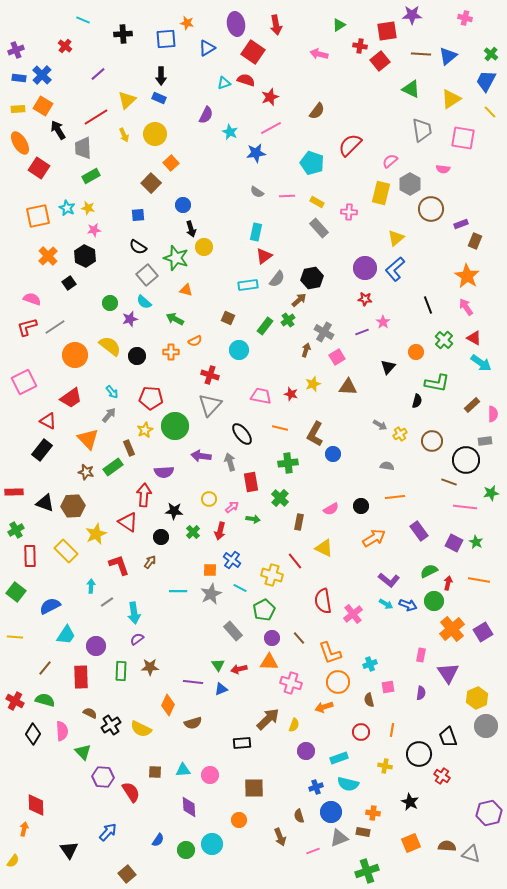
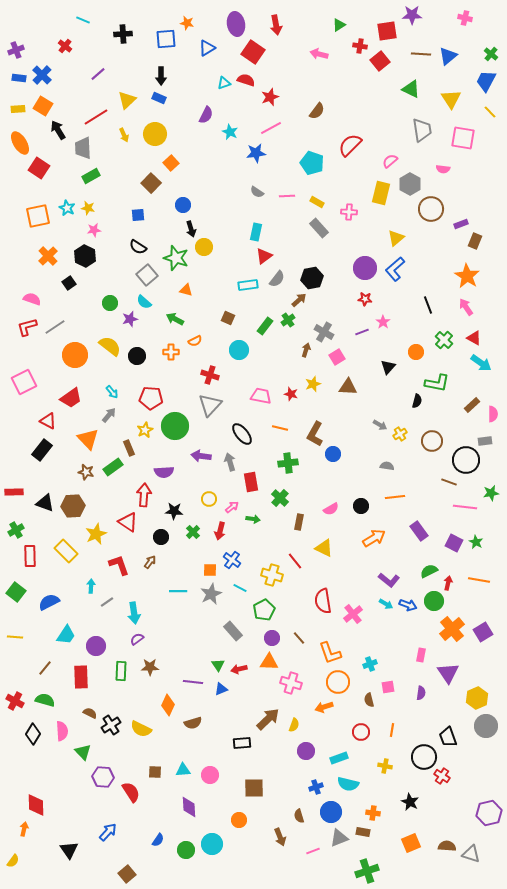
yellow triangle at (451, 99): rotated 30 degrees counterclockwise
blue semicircle at (50, 606): moved 1 px left, 4 px up
black circle at (419, 754): moved 5 px right, 3 px down
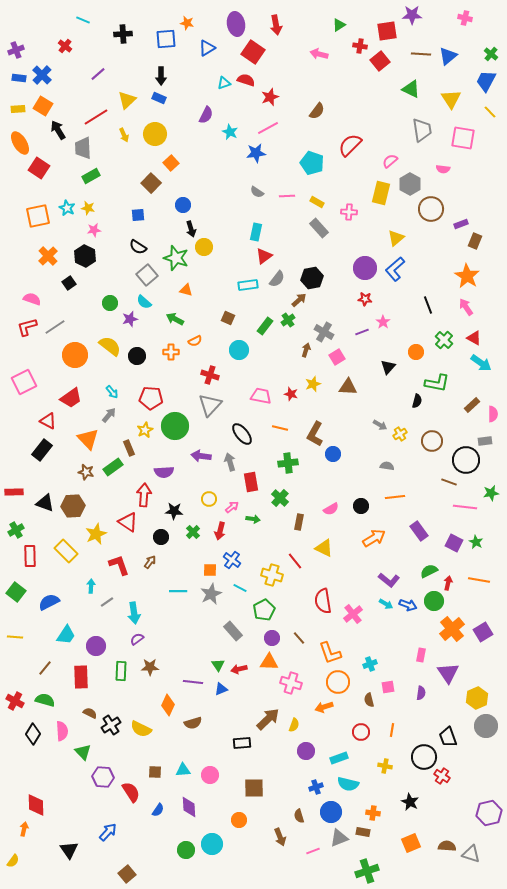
pink line at (271, 128): moved 3 px left
blue semicircle at (158, 840): moved 30 px up
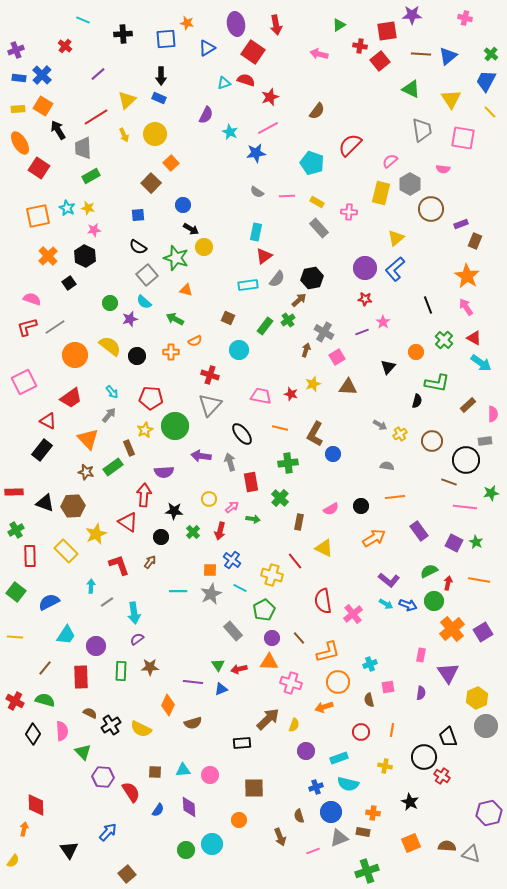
black arrow at (191, 229): rotated 42 degrees counterclockwise
brown rectangle at (472, 405): moved 4 px left
orange L-shape at (330, 653): moved 2 px left, 1 px up; rotated 85 degrees counterclockwise
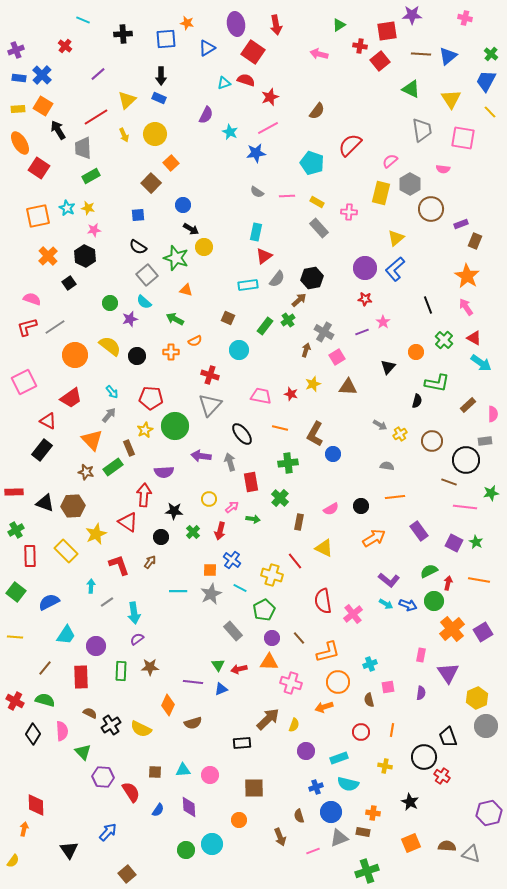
orange triangle at (88, 439): moved 4 px right, 1 px down
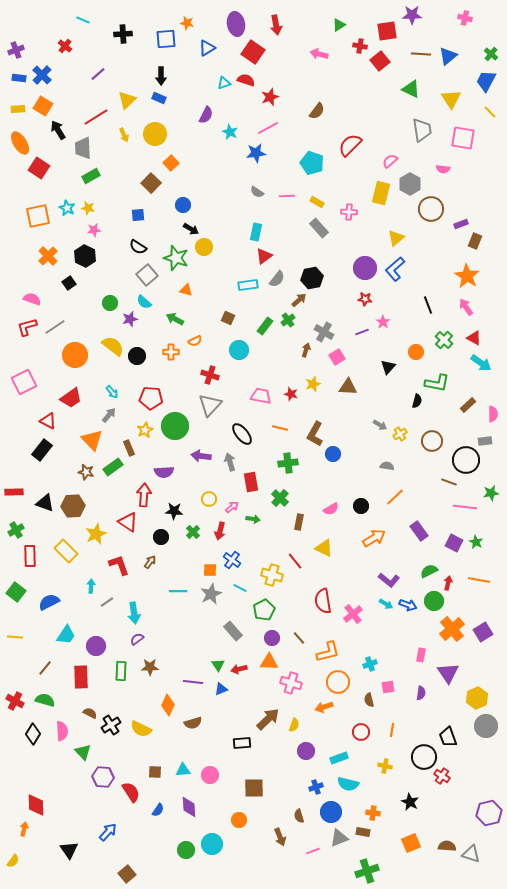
yellow semicircle at (110, 346): moved 3 px right
orange line at (395, 497): rotated 36 degrees counterclockwise
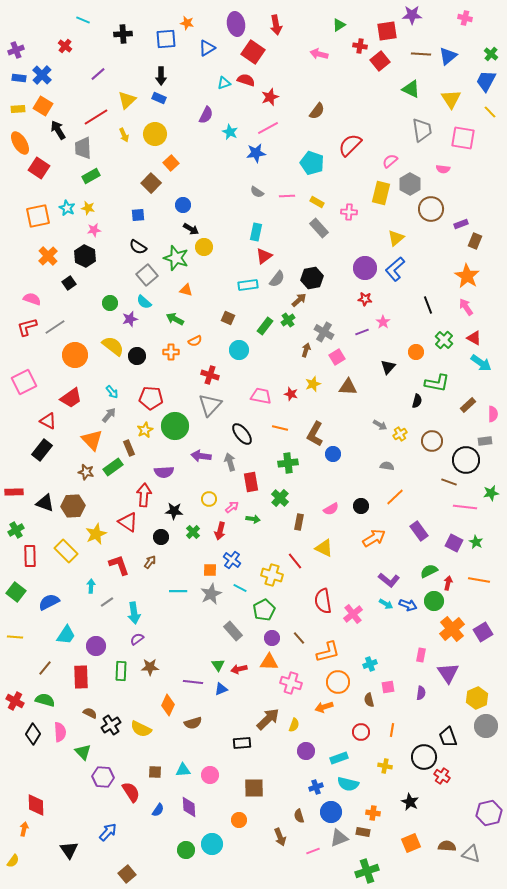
pink semicircle at (62, 731): moved 2 px left, 1 px down
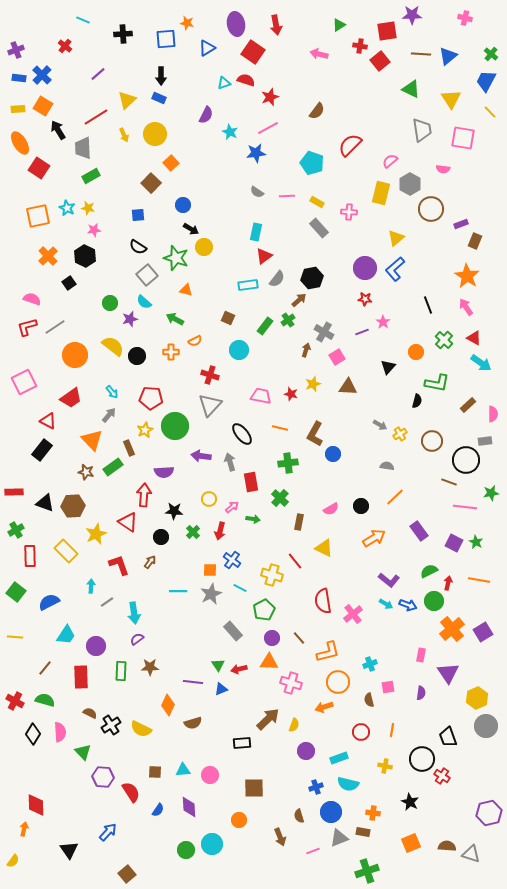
black circle at (424, 757): moved 2 px left, 2 px down
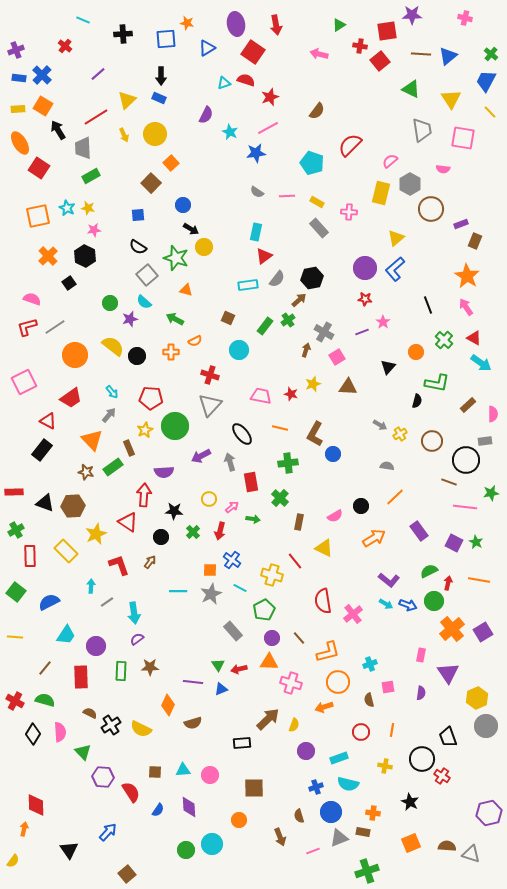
purple arrow at (201, 456): rotated 36 degrees counterclockwise
pink semicircle at (331, 509): moved 4 px right, 7 px down
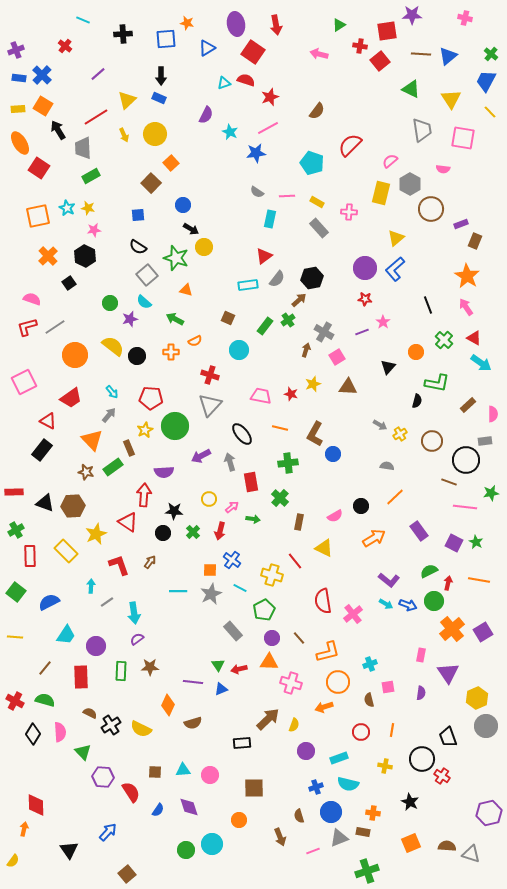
cyan rectangle at (256, 232): moved 14 px right, 13 px up
black circle at (161, 537): moved 2 px right, 4 px up
purple diamond at (189, 807): rotated 15 degrees counterclockwise
